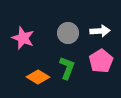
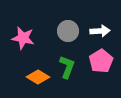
gray circle: moved 2 px up
pink star: rotated 10 degrees counterclockwise
green L-shape: moved 1 px up
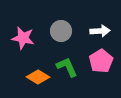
gray circle: moved 7 px left
green L-shape: rotated 45 degrees counterclockwise
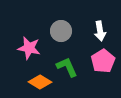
white arrow: rotated 84 degrees clockwise
pink star: moved 6 px right, 10 px down
pink pentagon: moved 2 px right
orange diamond: moved 2 px right, 5 px down
